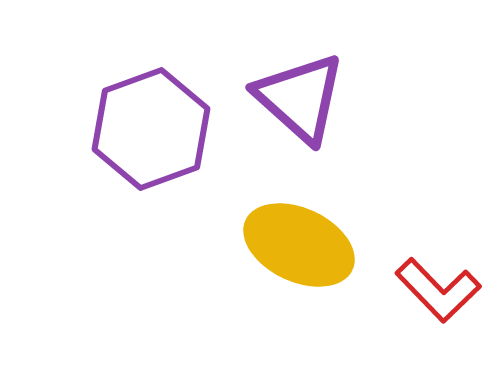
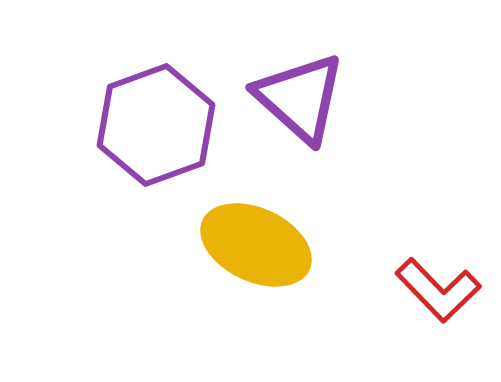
purple hexagon: moved 5 px right, 4 px up
yellow ellipse: moved 43 px left
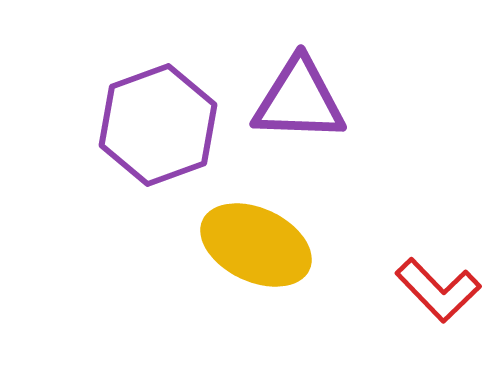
purple triangle: moved 1 px left, 2 px down; rotated 40 degrees counterclockwise
purple hexagon: moved 2 px right
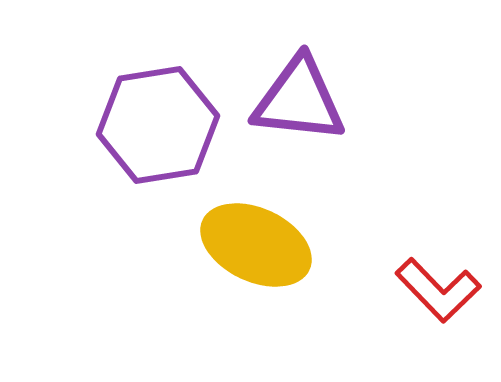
purple triangle: rotated 4 degrees clockwise
purple hexagon: rotated 11 degrees clockwise
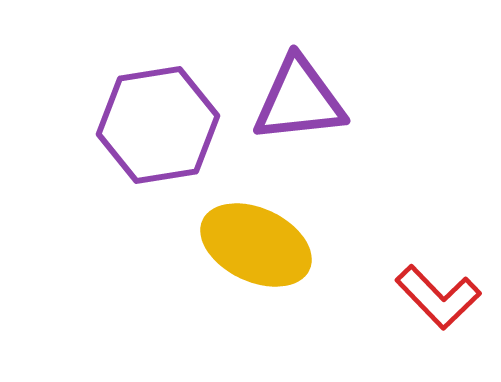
purple triangle: rotated 12 degrees counterclockwise
red L-shape: moved 7 px down
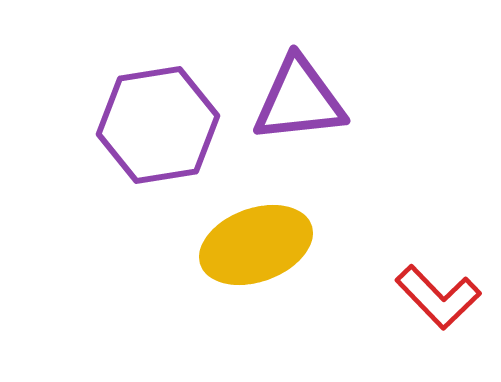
yellow ellipse: rotated 45 degrees counterclockwise
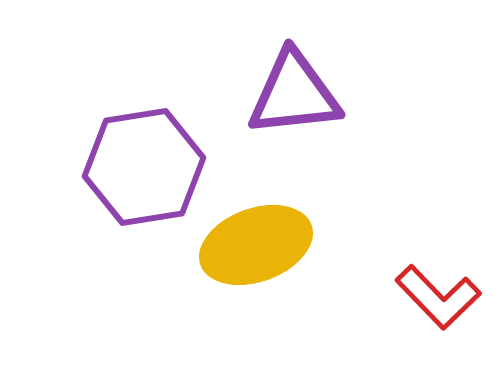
purple triangle: moved 5 px left, 6 px up
purple hexagon: moved 14 px left, 42 px down
